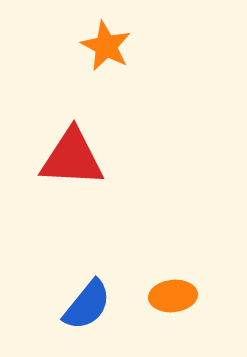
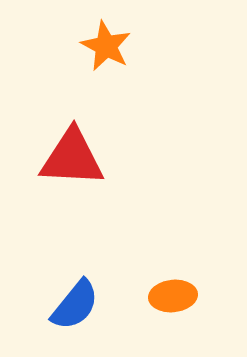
blue semicircle: moved 12 px left
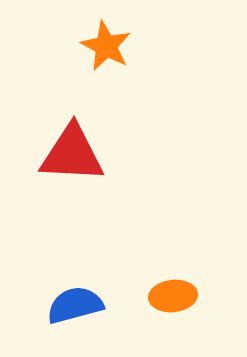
red triangle: moved 4 px up
blue semicircle: rotated 144 degrees counterclockwise
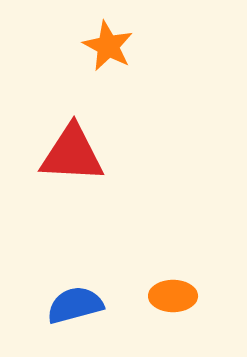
orange star: moved 2 px right
orange ellipse: rotated 6 degrees clockwise
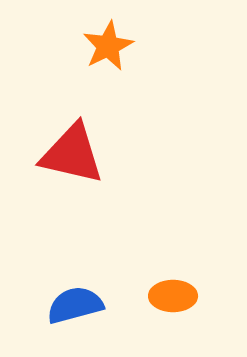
orange star: rotated 18 degrees clockwise
red triangle: rotated 10 degrees clockwise
